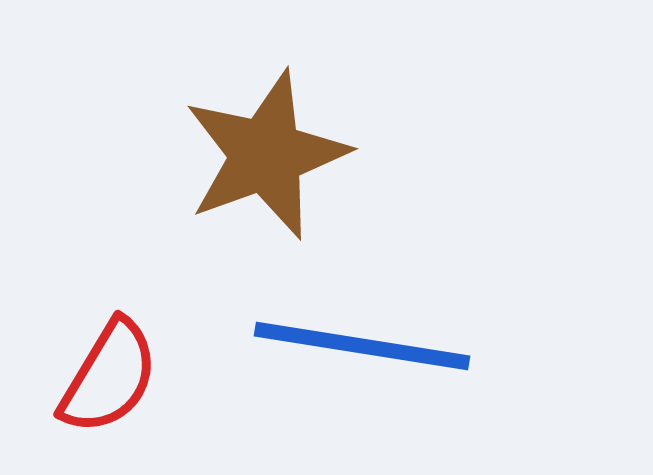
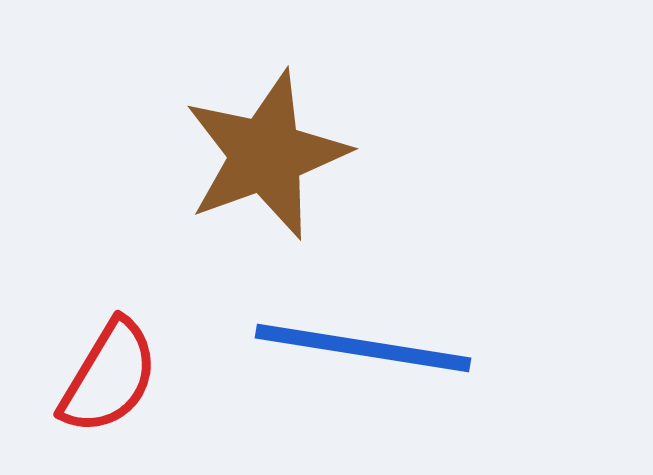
blue line: moved 1 px right, 2 px down
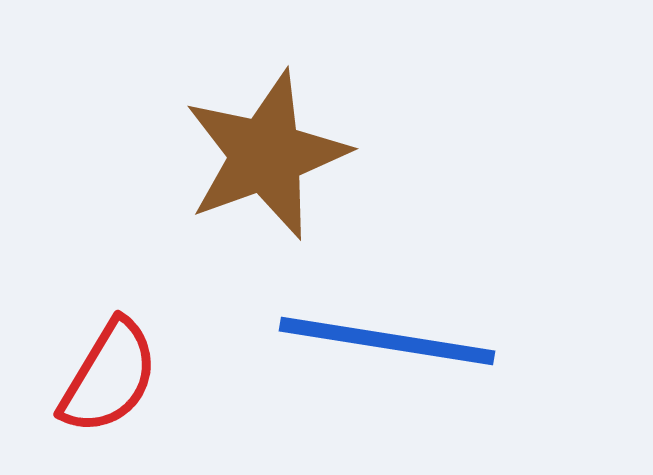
blue line: moved 24 px right, 7 px up
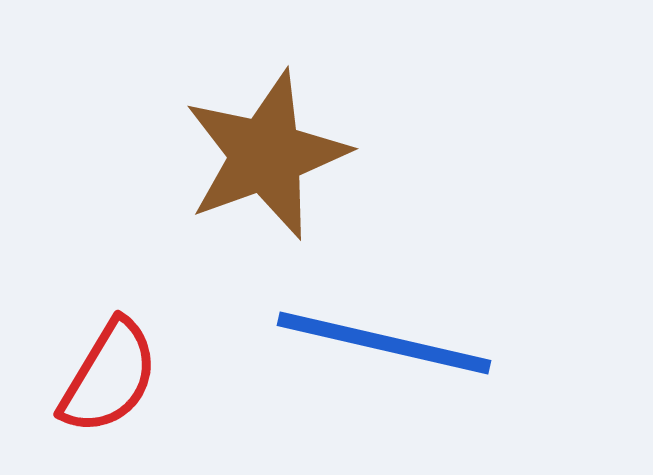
blue line: moved 3 px left, 2 px down; rotated 4 degrees clockwise
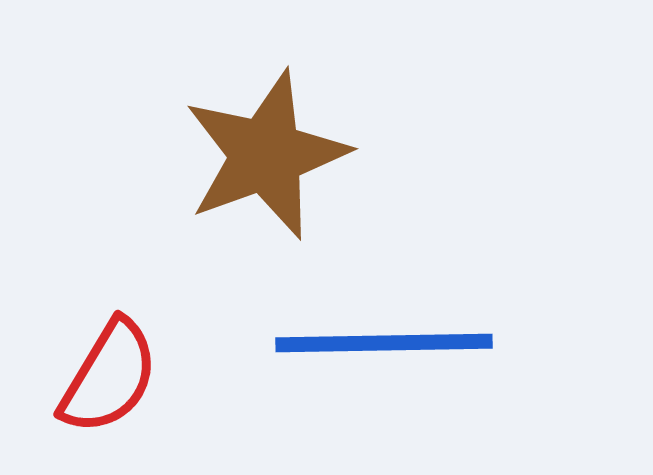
blue line: rotated 14 degrees counterclockwise
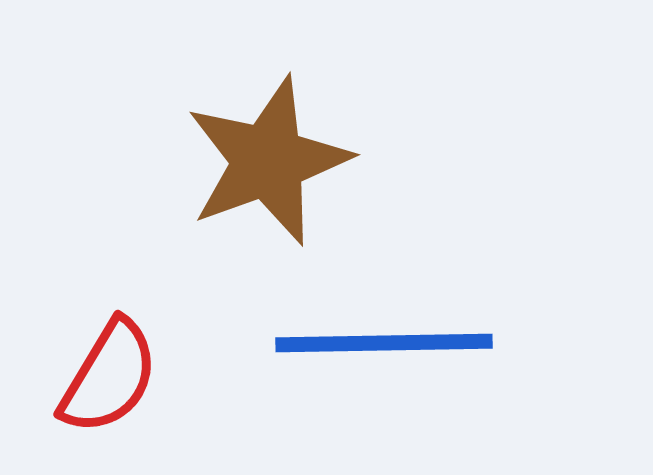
brown star: moved 2 px right, 6 px down
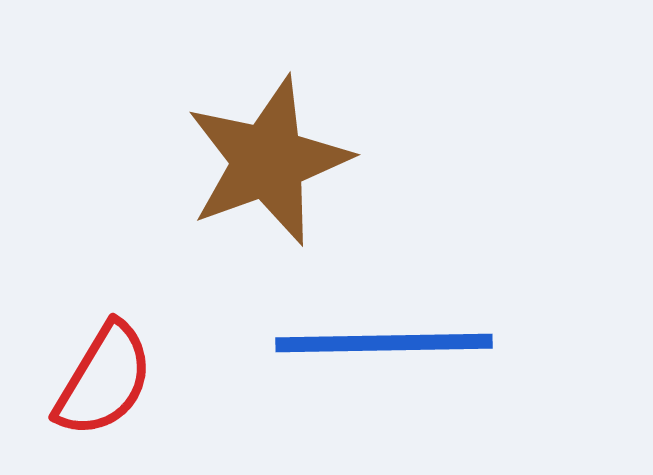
red semicircle: moved 5 px left, 3 px down
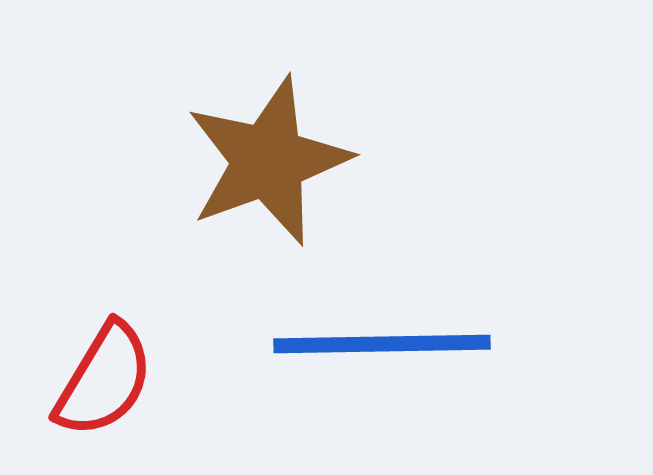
blue line: moved 2 px left, 1 px down
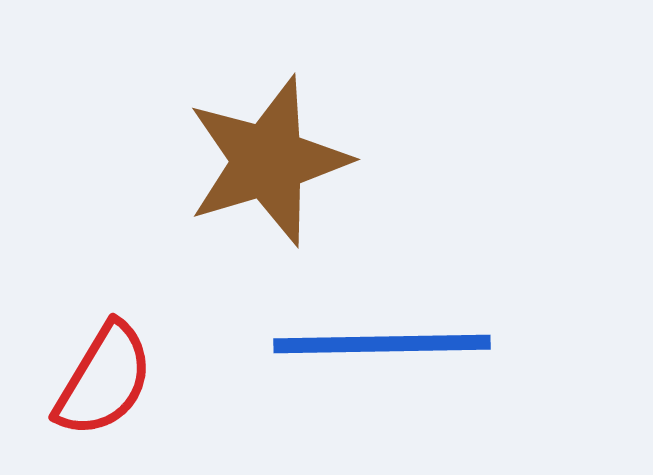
brown star: rotated 3 degrees clockwise
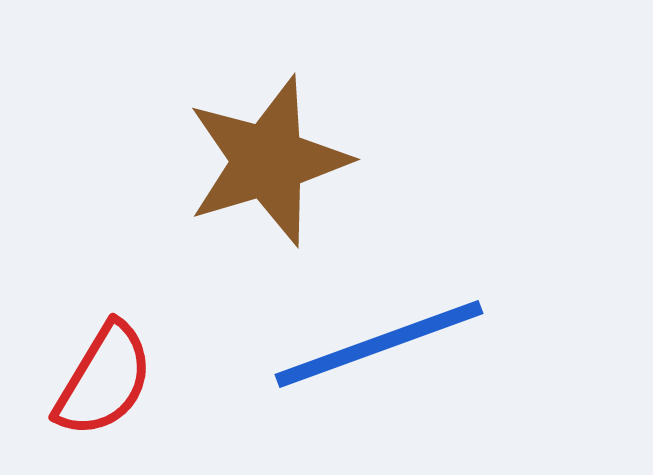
blue line: moved 3 px left; rotated 19 degrees counterclockwise
